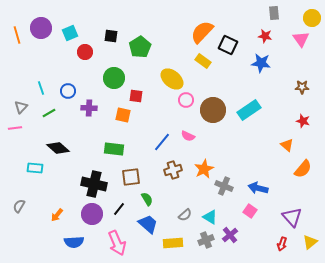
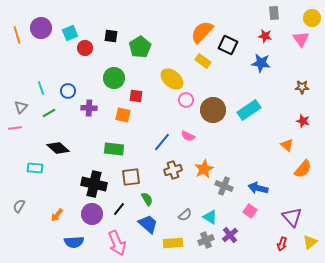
red circle at (85, 52): moved 4 px up
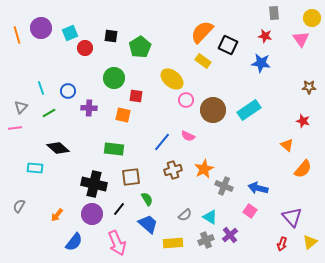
brown star at (302, 87): moved 7 px right
blue semicircle at (74, 242): rotated 48 degrees counterclockwise
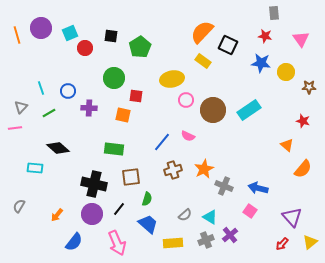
yellow circle at (312, 18): moved 26 px left, 54 px down
yellow ellipse at (172, 79): rotated 50 degrees counterclockwise
green semicircle at (147, 199): rotated 48 degrees clockwise
red arrow at (282, 244): rotated 24 degrees clockwise
